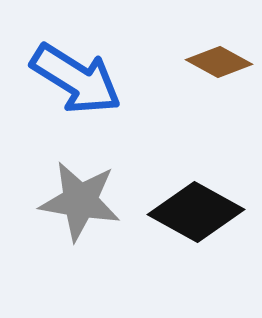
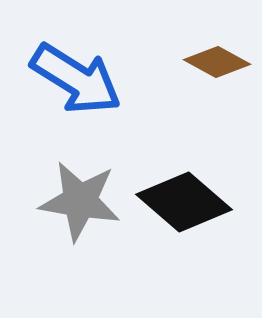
brown diamond: moved 2 px left
black diamond: moved 12 px left, 10 px up; rotated 12 degrees clockwise
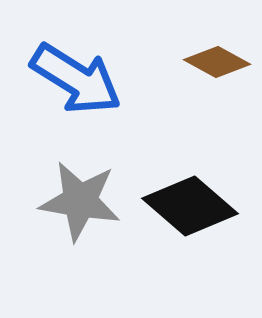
black diamond: moved 6 px right, 4 px down
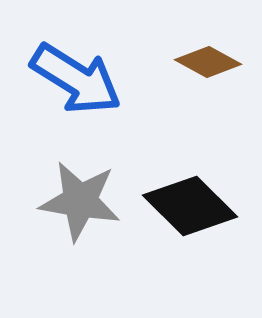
brown diamond: moved 9 px left
black diamond: rotated 4 degrees clockwise
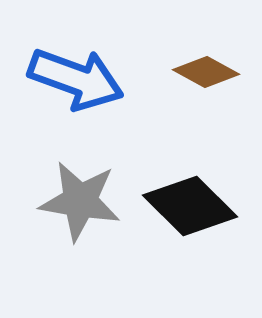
brown diamond: moved 2 px left, 10 px down
blue arrow: rotated 12 degrees counterclockwise
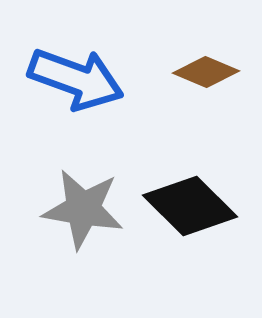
brown diamond: rotated 6 degrees counterclockwise
gray star: moved 3 px right, 8 px down
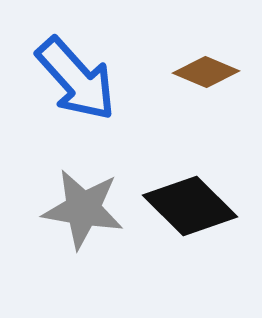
blue arrow: rotated 28 degrees clockwise
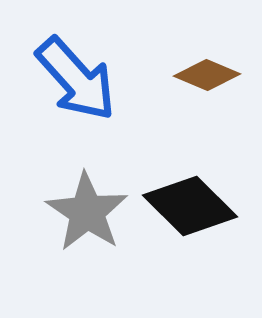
brown diamond: moved 1 px right, 3 px down
gray star: moved 4 px right, 3 px down; rotated 24 degrees clockwise
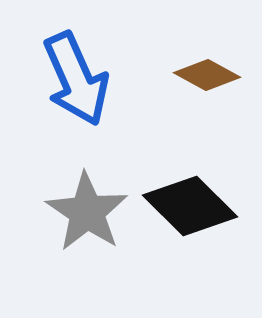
brown diamond: rotated 6 degrees clockwise
blue arrow: rotated 18 degrees clockwise
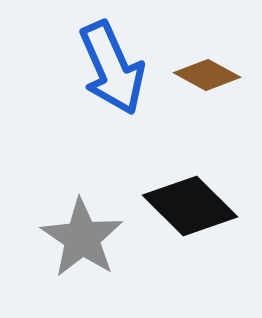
blue arrow: moved 36 px right, 11 px up
gray star: moved 5 px left, 26 px down
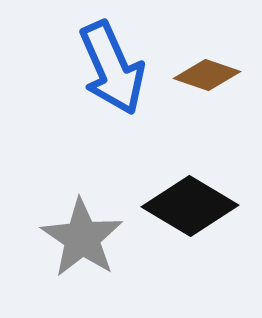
brown diamond: rotated 10 degrees counterclockwise
black diamond: rotated 14 degrees counterclockwise
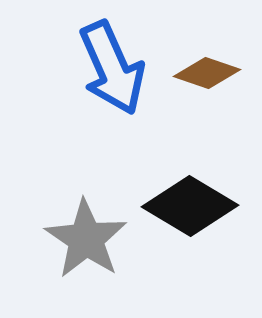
brown diamond: moved 2 px up
gray star: moved 4 px right, 1 px down
